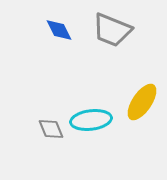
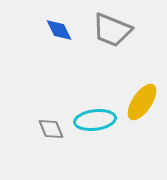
cyan ellipse: moved 4 px right
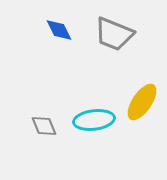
gray trapezoid: moved 2 px right, 4 px down
cyan ellipse: moved 1 px left
gray diamond: moved 7 px left, 3 px up
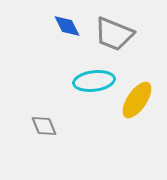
blue diamond: moved 8 px right, 4 px up
yellow ellipse: moved 5 px left, 2 px up
cyan ellipse: moved 39 px up
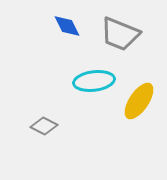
gray trapezoid: moved 6 px right
yellow ellipse: moved 2 px right, 1 px down
gray diamond: rotated 40 degrees counterclockwise
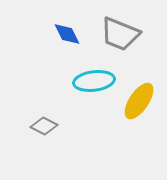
blue diamond: moved 8 px down
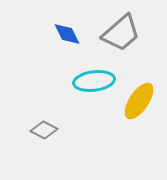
gray trapezoid: moved 1 px right, 1 px up; rotated 63 degrees counterclockwise
gray diamond: moved 4 px down
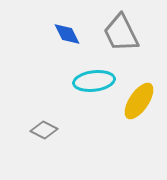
gray trapezoid: rotated 105 degrees clockwise
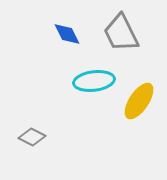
gray diamond: moved 12 px left, 7 px down
